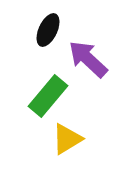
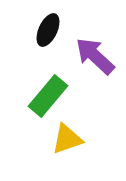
purple arrow: moved 7 px right, 3 px up
yellow triangle: rotated 12 degrees clockwise
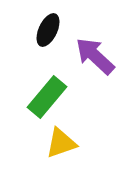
green rectangle: moved 1 px left, 1 px down
yellow triangle: moved 6 px left, 4 px down
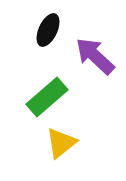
green rectangle: rotated 9 degrees clockwise
yellow triangle: rotated 20 degrees counterclockwise
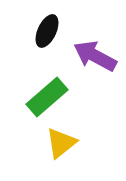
black ellipse: moved 1 px left, 1 px down
purple arrow: rotated 15 degrees counterclockwise
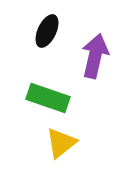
purple arrow: rotated 75 degrees clockwise
green rectangle: moved 1 px right, 1 px down; rotated 60 degrees clockwise
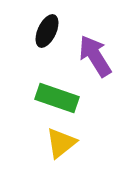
purple arrow: rotated 45 degrees counterclockwise
green rectangle: moved 9 px right
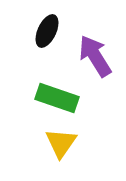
yellow triangle: rotated 16 degrees counterclockwise
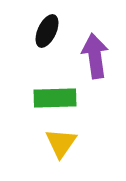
purple arrow: rotated 24 degrees clockwise
green rectangle: moved 2 px left; rotated 21 degrees counterclockwise
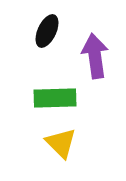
yellow triangle: rotated 20 degrees counterclockwise
